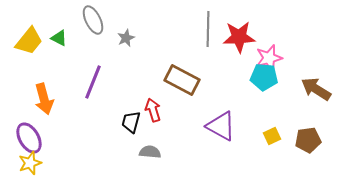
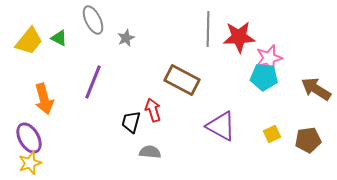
yellow square: moved 2 px up
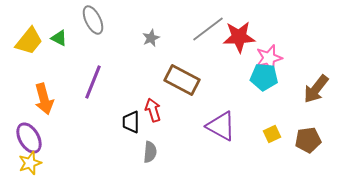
gray line: rotated 52 degrees clockwise
gray star: moved 25 px right
brown arrow: rotated 84 degrees counterclockwise
black trapezoid: rotated 15 degrees counterclockwise
gray semicircle: rotated 90 degrees clockwise
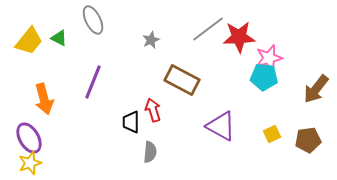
gray star: moved 2 px down
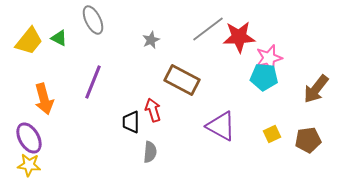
yellow star: moved 1 px left, 2 px down; rotated 25 degrees clockwise
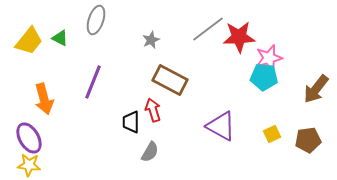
gray ellipse: moved 3 px right; rotated 44 degrees clockwise
green triangle: moved 1 px right
brown rectangle: moved 12 px left
gray semicircle: rotated 25 degrees clockwise
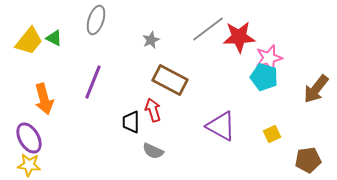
green triangle: moved 6 px left
cyan pentagon: rotated 12 degrees clockwise
brown pentagon: moved 20 px down
gray semicircle: moved 3 px right, 1 px up; rotated 85 degrees clockwise
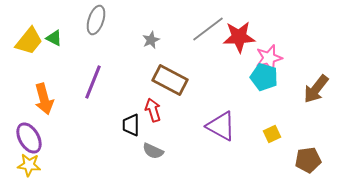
black trapezoid: moved 3 px down
